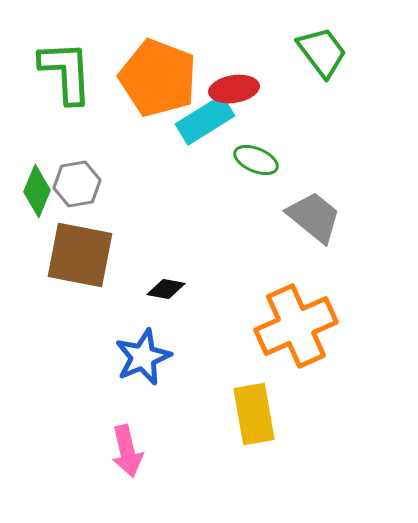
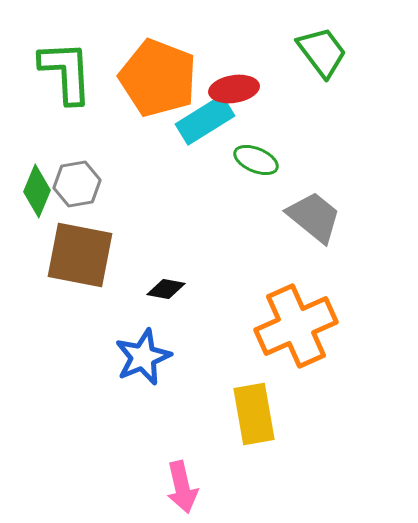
pink arrow: moved 55 px right, 36 px down
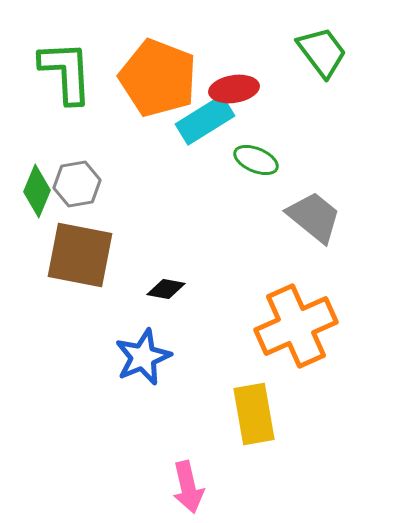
pink arrow: moved 6 px right
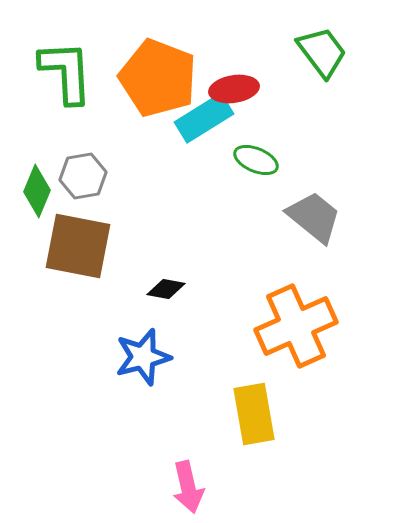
cyan rectangle: moved 1 px left, 2 px up
gray hexagon: moved 6 px right, 8 px up
brown square: moved 2 px left, 9 px up
blue star: rotated 8 degrees clockwise
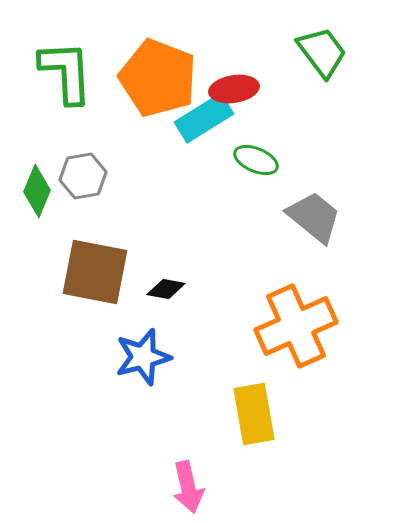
brown square: moved 17 px right, 26 px down
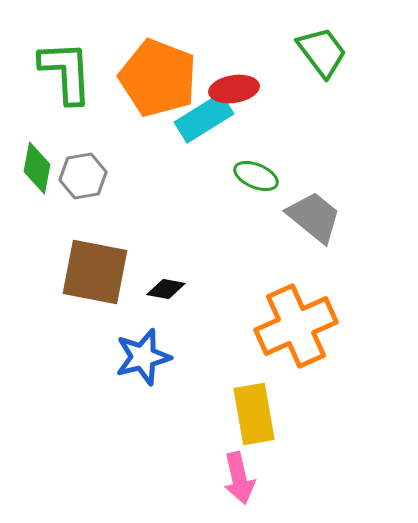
green ellipse: moved 16 px down
green diamond: moved 23 px up; rotated 12 degrees counterclockwise
pink arrow: moved 51 px right, 9 px up
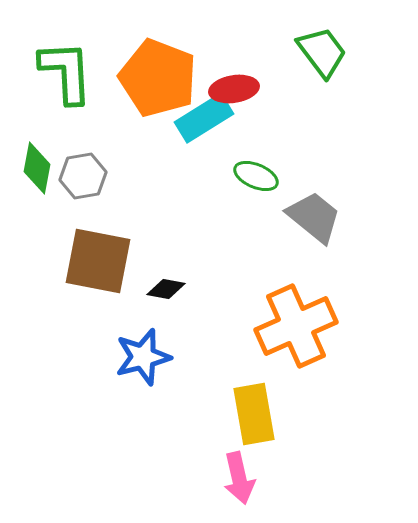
brown square: moved 3 px right, 11 px up
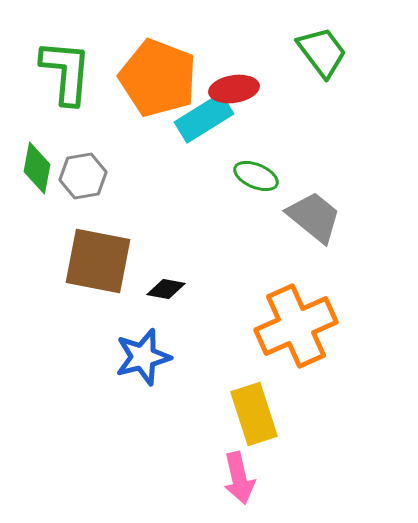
green L-shape: rotated 8 degrees clockwise
yellow rectangle: rotated 8 degrees counterclockwise
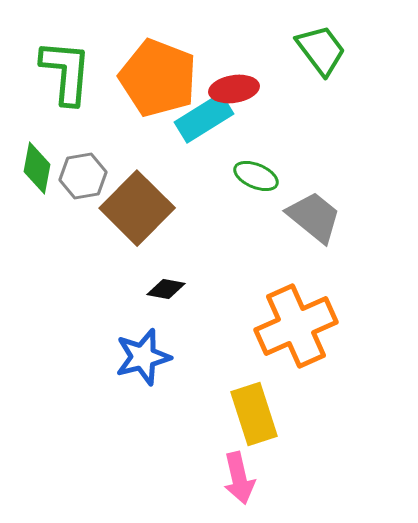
green trapezoid: moved 1 px left, 2 px up
brown square: moved 39 px right, 53 px up; rotated 34 degrees clockwise
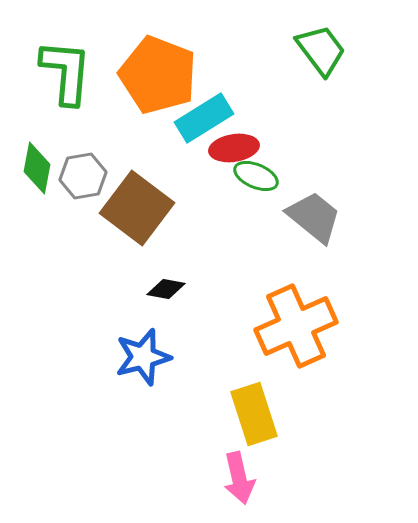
orange pentagon: moved 3 px up
red ellipse: moved 59 px down
brown square: rotated 8 degrees counterclockwise
